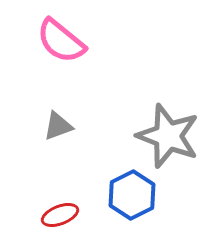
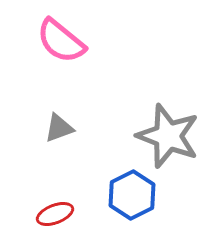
gray triangle: moved 1 px right, 2 px down
red ellipse: moved 5 px left, 1 px up
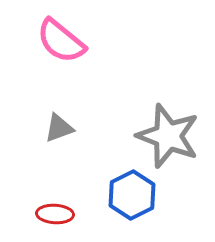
red ellipse: rotated 24 degrees clockwise
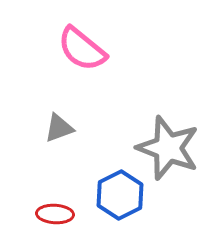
pink semicircle: moved 21 px right, 8 px down
gray star: moved 12 px down
blue hexagon: moved 12 px left
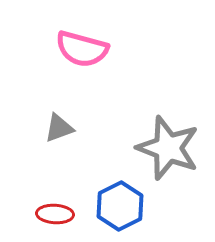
pink semicircle: rotated 24 degrees counterclockwise
blue hexagon: moved 11 px down
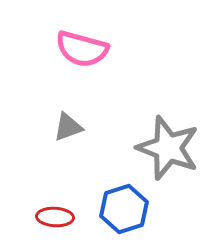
gray triangle: moved 9 px right, 1 px up
blue hexagon: moved 4 px right, 3 px down; rotated 9 degrees clockwise
red ellipse: moved 3 px down
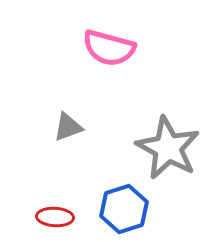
pink semicircle: moved 27 px right, 1 px up
gray star: rotated 8 degrees clockwise
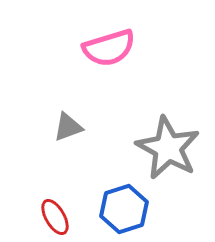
pink semicircle: rotated 32 degrees counterclockwise
red ellipse: rotated 57 degrees clockwise
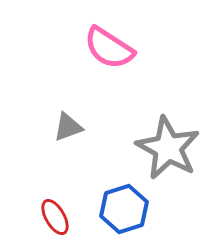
pink semicircle: rotated 50 degrees clockwise
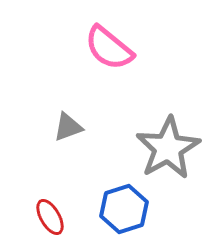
pink semicircle: rotated 6 degrees clockwise
gray star: rotated 14 degrees clockwise
red ellipse: moved 5 px left
